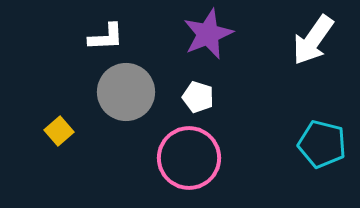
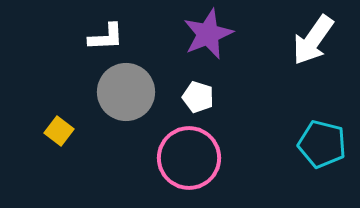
yellow square: rotated 12 degrees counterclockwise
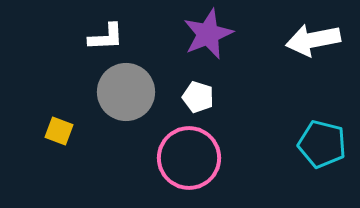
white arrow: rotated 44 degrees clockwise
yellow square: rotated 16 degrees counterclockwise
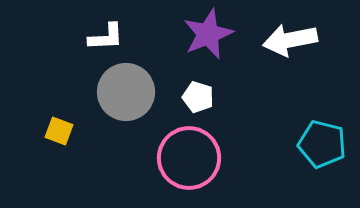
white arrow: moved 23 px left
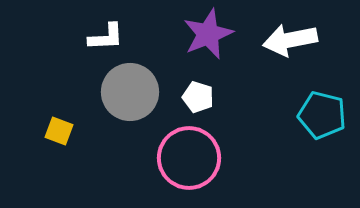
gray circle: moved 4 px right
cyan pentagon: moved 29 px up
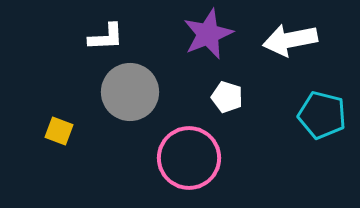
white pentagon: moved 29 px right
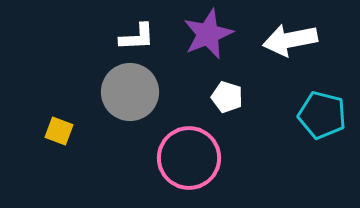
white L-shape: moved 31 px right
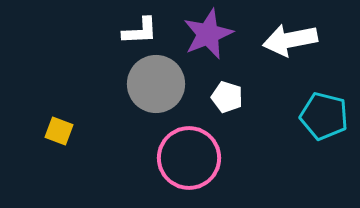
white L-shape: moved 3 px right, 6 px up
gray circle: moved 26 px right, 8 px up
cyan pentagon: moved 2 px right, 1 px down
